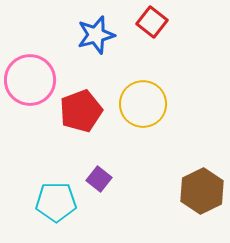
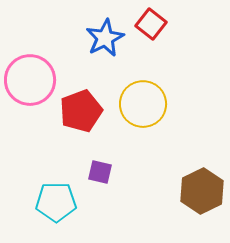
red square: moved 1 px left, 2 px down
blue star: moved 9 px right, 3 px down; rotated 12 degrees counterclockwise
purple square: moved 1 px right, 7 px up; rotated 25 degrees counterclockwise
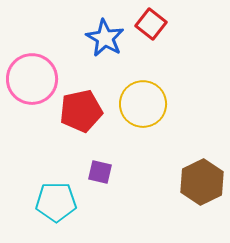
blue star: rotated 15 degrees counterclockwise
pink circle: moved 2 px right, 1 px up
red pentagon: rotated 9 degrees clockwise
brown hexagon: moved 9 px up
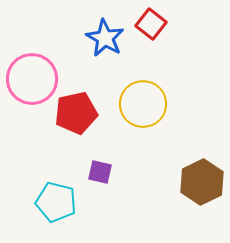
red pentagon: moved 5 px left, 2 px down
cyan pentagon: rotated 15 degrees clockwise
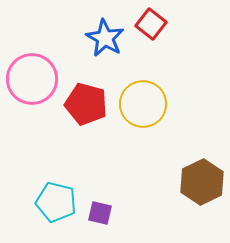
red pentagon: moved 10 px right, 9 px up; rotated 27 degrees clockwise
purple square: moved 41 px down
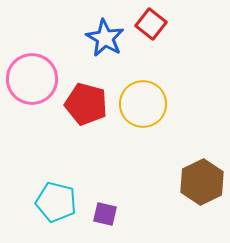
purple square: moved 5 px right, 1 px down
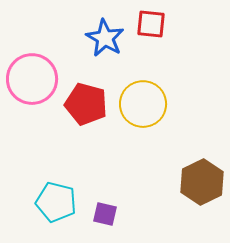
red square: rotated 32 degrees counterclockwise
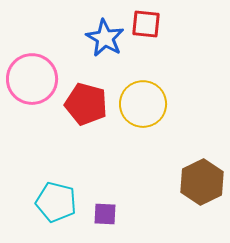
red square: moved 5 px left
purple square: rotated 10 degrees counterclockwise
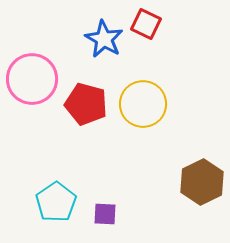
red square: rotated 20 degrees clockwise
blue star: moved 1 px left, 1 px down
cyan pentagon: rotated 24 degrees clockwise
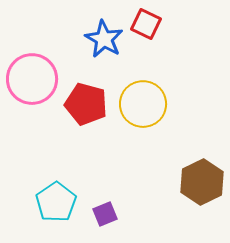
purple square: rotated 25 degrees counterclockwise
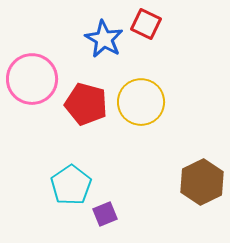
yellow circle: moved 2 px left, 2 px up
cyan pentagon: moved 15 px right, 17 px up
